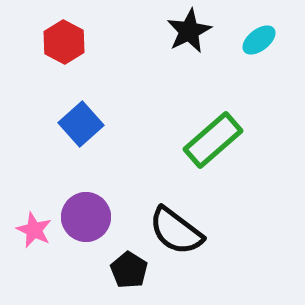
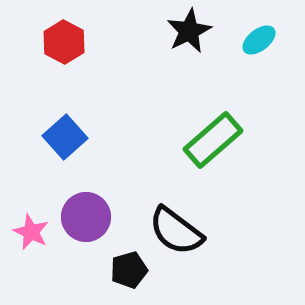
blue square: moved 16 px left, 13 px down
pink star: moved 3 px left, 2 px down
black pentagon: rotated 24 degrees clockwise
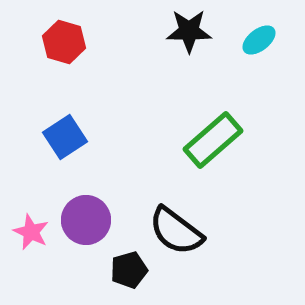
black star: rotated 27 degrees clockwise
red hexagon: rotated 12 degrees counterclockwise
blue square: rotated 9 degrees clockwise
purple circle: moved 3 px down
